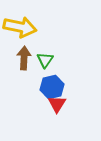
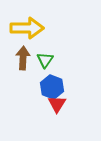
yellow arrow: moved 7 px right, 1 px down; rotated 12 degrees counterclockwise
brown arrow: moved 1 px left
blue hexagon: rotated 25 degrees counterclockwise
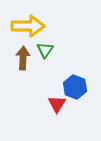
yellow arrow: moved 1 px right, 2 px up
green triangle: moved 10 px up
blue hexagon: moved 23 px right
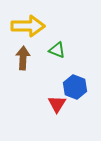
green triangle: moved 12 px right; rotated 42 degrees counterclockwise
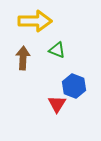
yellow arrow: moved 7 px right, 5 px up
blue hexagon: moved 1 px left, 1 px up
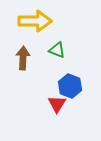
blue hexagon: moved 4 px left
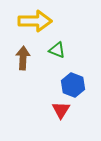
blue hexagon: moved 3 px right, 1 px up
red triangle: moved 4 px right, 6 px down
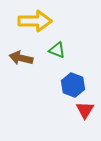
brown arrow: moved 2 px left; rotated 80 degrees counterclockwise
red triangle: moved 24 px right
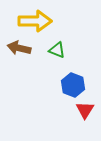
brown arrow: moved 2 px left, 10 px up
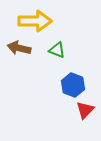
red triangle: rotated 12 degrees clockwise
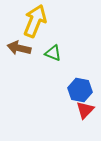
yellow arrow: rotated 68 degrees counterclockwise
green triangle: moved 4 px left, 3 px down
blue hexagon: moved 7 px right, 5 px down; rotated 10 degrees counterclockwise
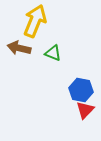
blue hexagon: moved 1 px right
